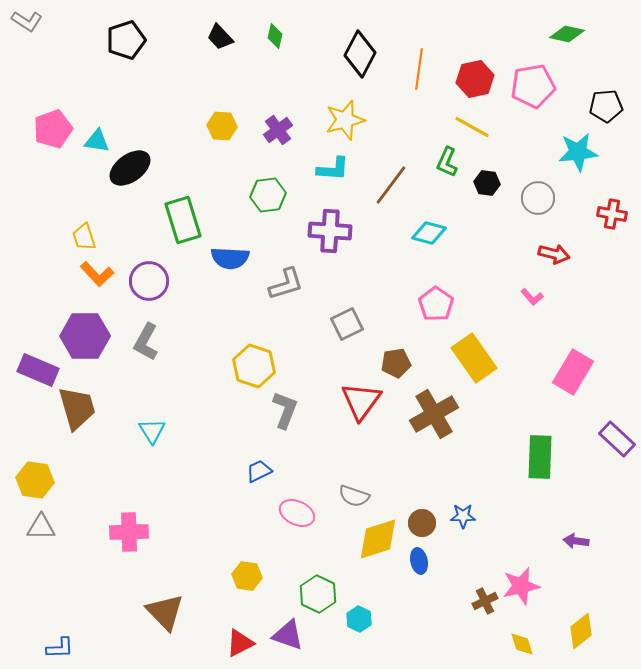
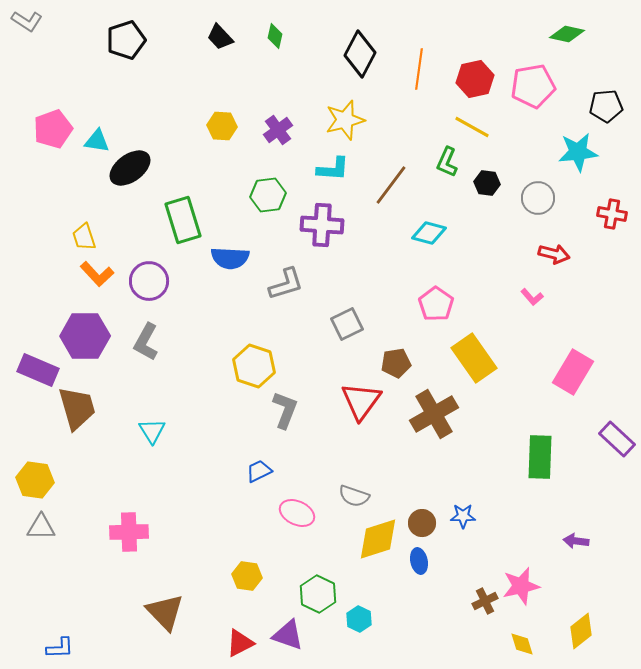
purple cross at (330, 231): moved 8 px left, 6 px up
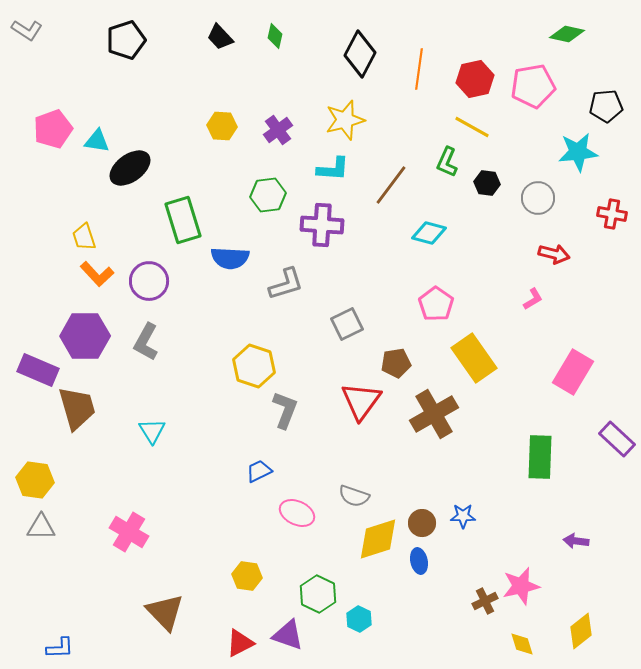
gray L-shape at (27, 21): moved 9 px down
pink L-shape at (532, 297): moved 1 px right, 2 px down; rotated 80 degrees counterclockwise
pink cross at (129, 532): rotated 33 degrees clockwise
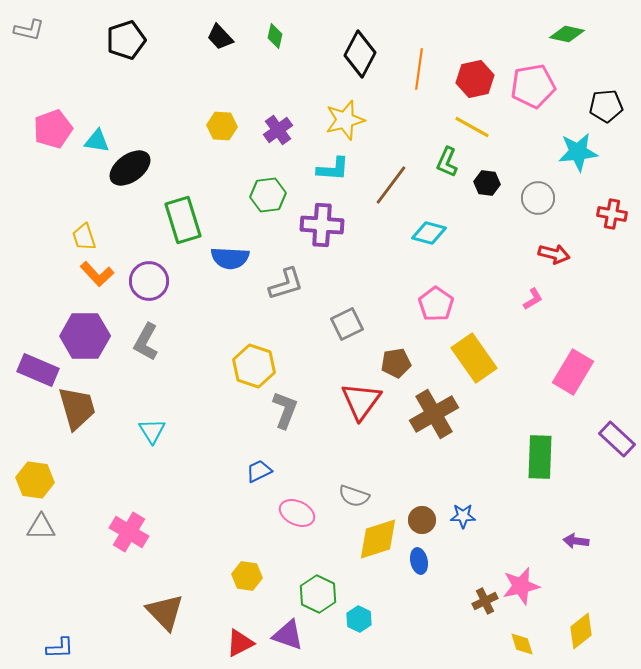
gray L-shape at (27, 30): moved 2 px right; rotated 20 degrees counterclockwise
brown circle at (422, 523): moved 3 px up
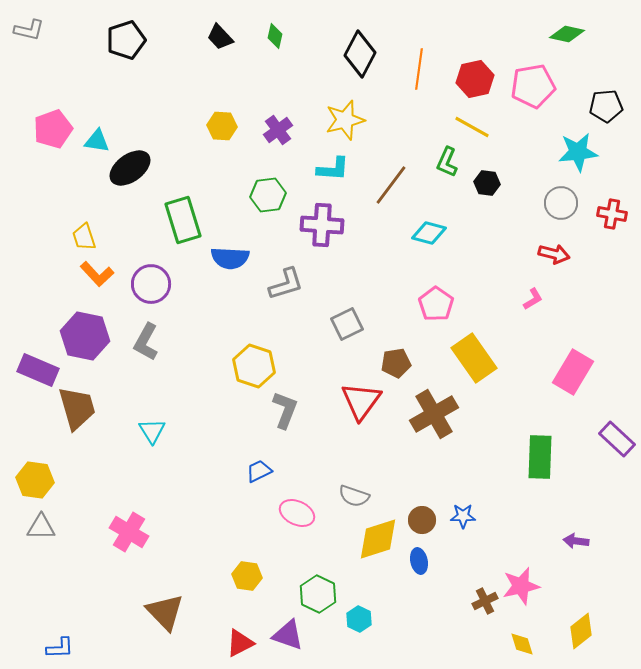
gray circle at (538, 198): moved 23 px right, 5 px down
purple circle at (149, 281): moved 2 px right, 3 px down
purple hexagon at (85, 336): rotated 12 degrees clockwise
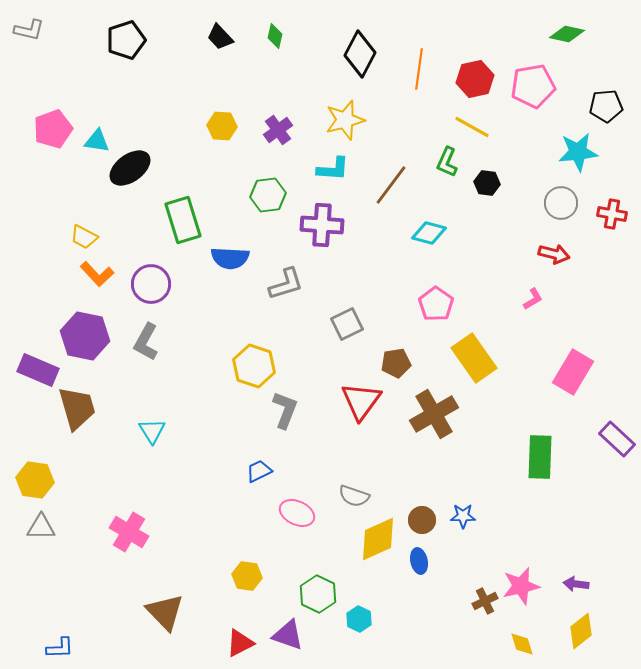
yellow trapezoid at (84, 237): rotated 44 degrees counterclockwise
yellow diamond at (378, 539): rotated 6 degrees counterclockwise
purple arrow at (576, 541): moved 43 px down
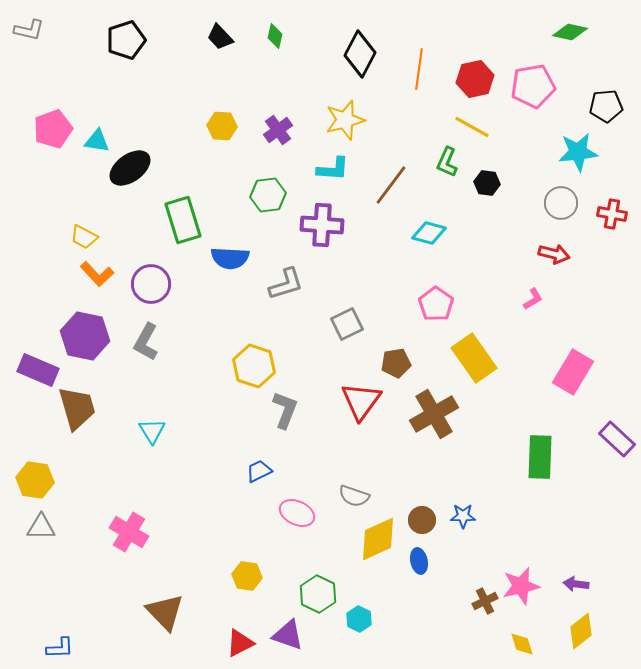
green diamond at (567, 34): moved 3 px right, 2 px up
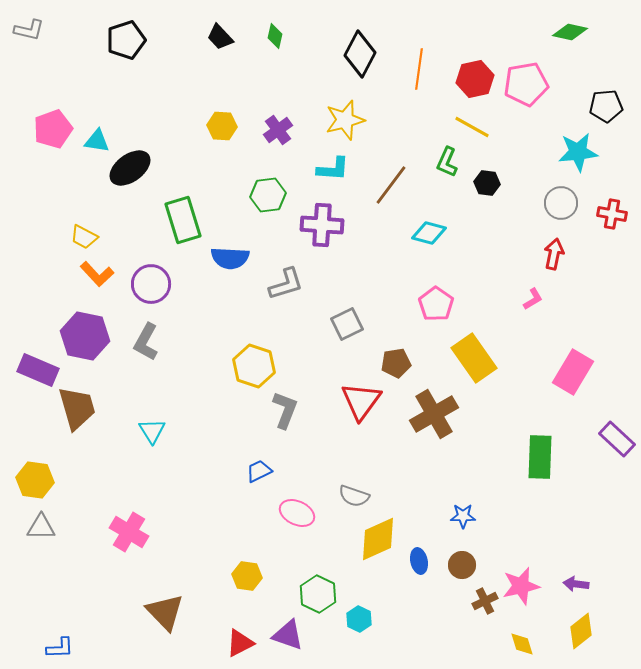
pink pentagon at (533, 86): moved 7 px left, 2 px up
red arrow at (554, 254): rotated 92 degrees counterclockwise
brown circle at (422, 520): moved 40 px right, 45 px down
